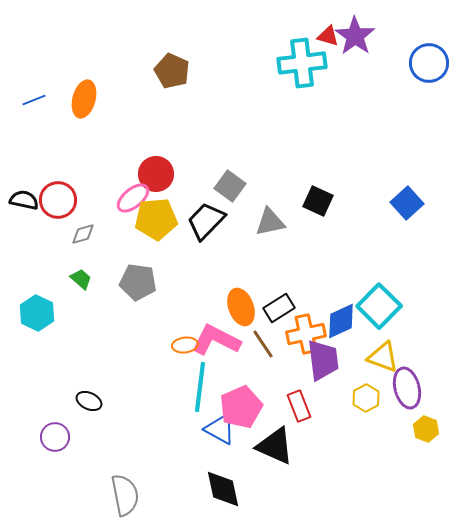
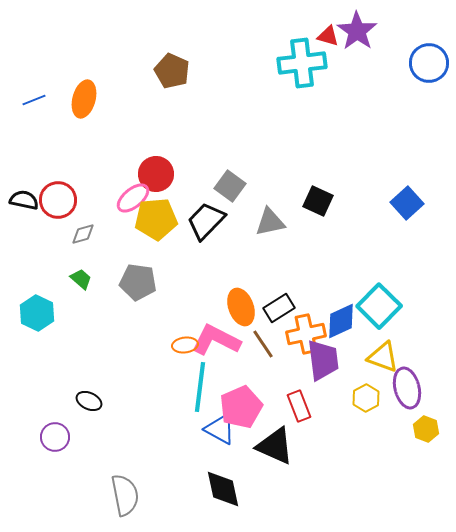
purple star at (355, 36): moved 2 px right, 5 px up
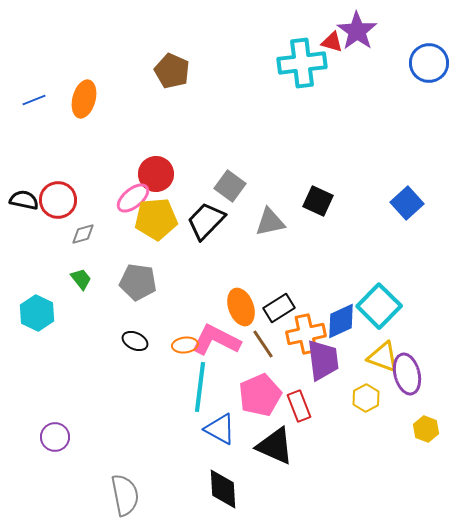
red triangle at (328, 36): moved 4 px right, 6 px down
green trapezoid at (81, 279): rotated 10 degrees clockwise
purple ellipse at (407, 388): moved 14 px up
black ellipse at (89, 401): moved 46 px right, 60 px up
pink pentagon at (241, 407): moved 19 px right, 12 px up
black diamond at (223, 489): rotated 9 degrees clockwise
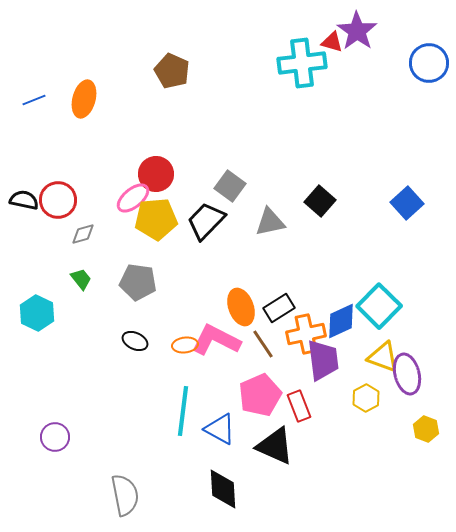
black square at (318, 201): moved 2 px right; rotated 16 degrees clockwise
cyan line at (200, 387): moved 17 px left, 24 px down
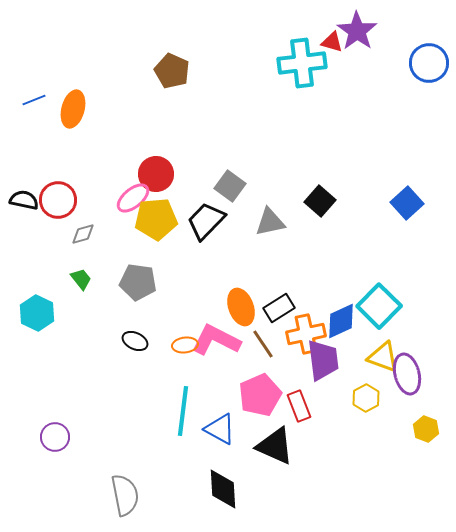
orange ellipse at (84, 99): moved 11 px left, 10 px down
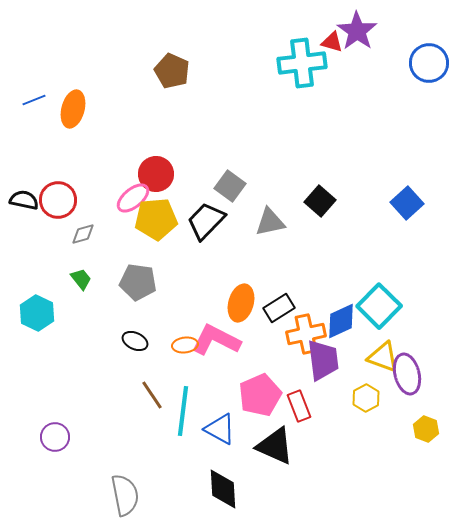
orange ellipse at (241, 307): moved 4 px up; rotated 36 degrees clockwise
brown line at (263, 344): moved 111 px left, 51 px down
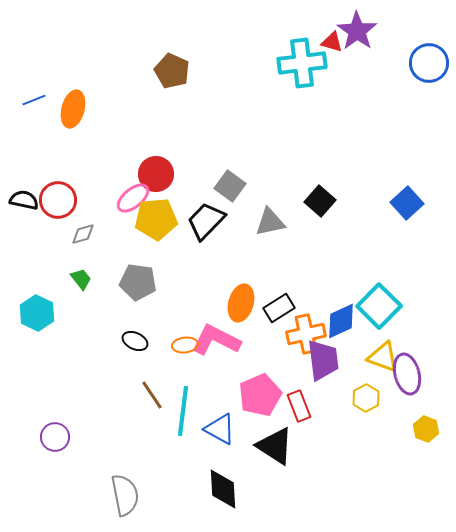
black triangle at (275, 446): rotated 9 degrees clockwise
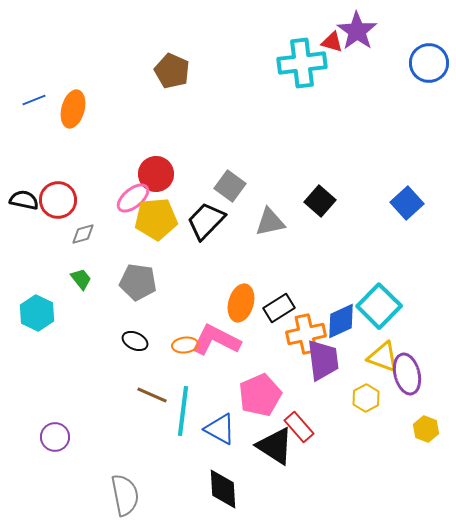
brown line at (152, 395): rotated 32 degrees counterclockwise
red rectangle at (299, 406): moved 21 px down; rotated 20 degrees counterclockwise
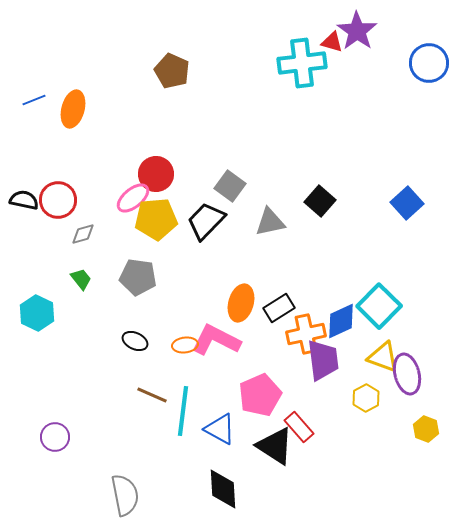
gray pentagon at (138, 282): moved 5 px up
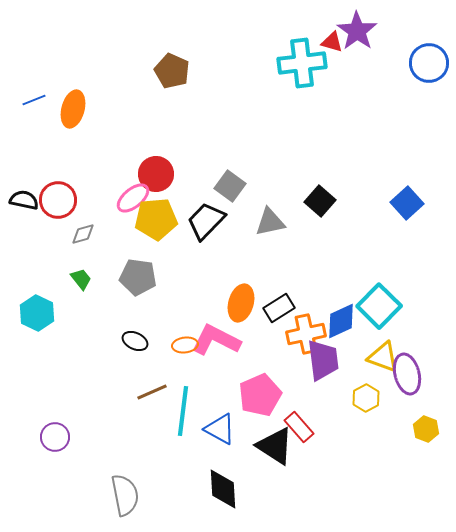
brown line at (152, 395): moved 3 px up; rotated 48 degrees counterclockwise
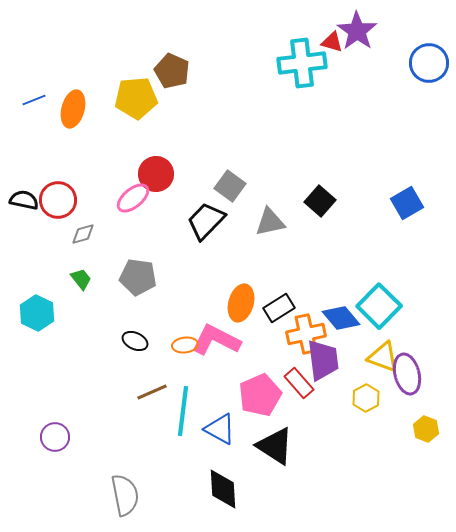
blue square at (407, 203): rotated 12 degrees clockwise
yellow pentagon at (156, 219): moved 20 px left, 121 px up
blue diamond at (341, 321): moved 3 px up; rotated 75 degrees clockwise
red rectangle at (299, 427): moved 44 px up
